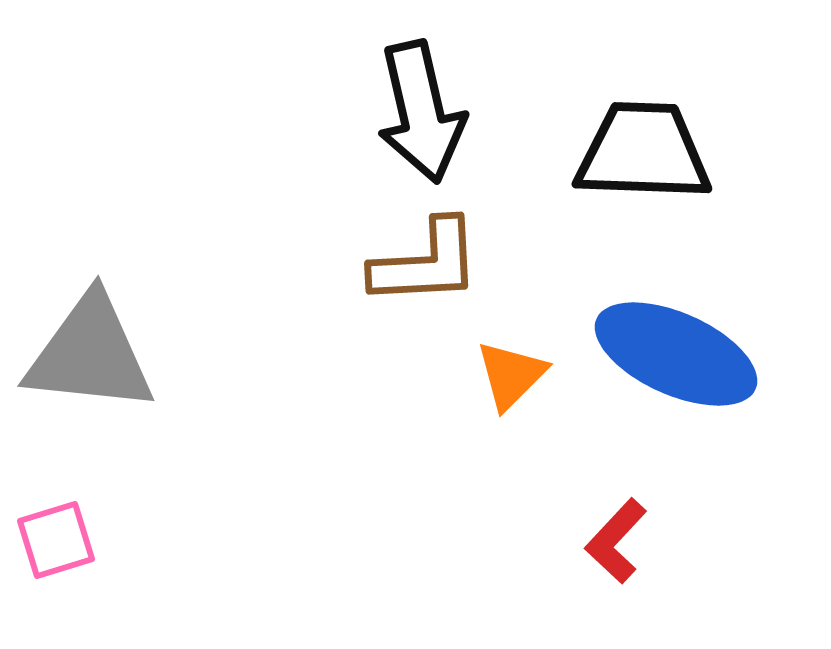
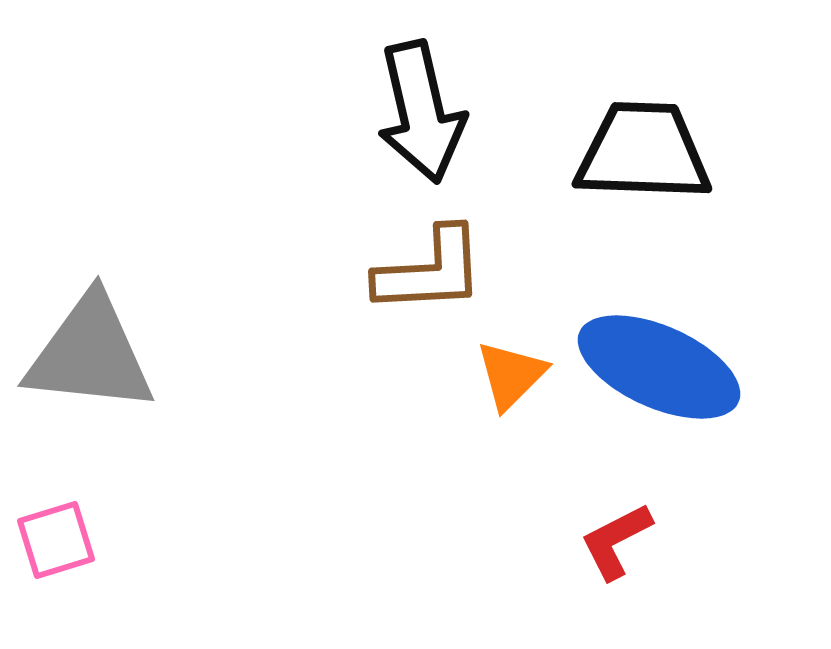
brown L-shape: moved 4 px right, 8 px down
blue ellipse: moved 17 px left, 13 px down
red L-shape: rotated 20 degrees clockwise
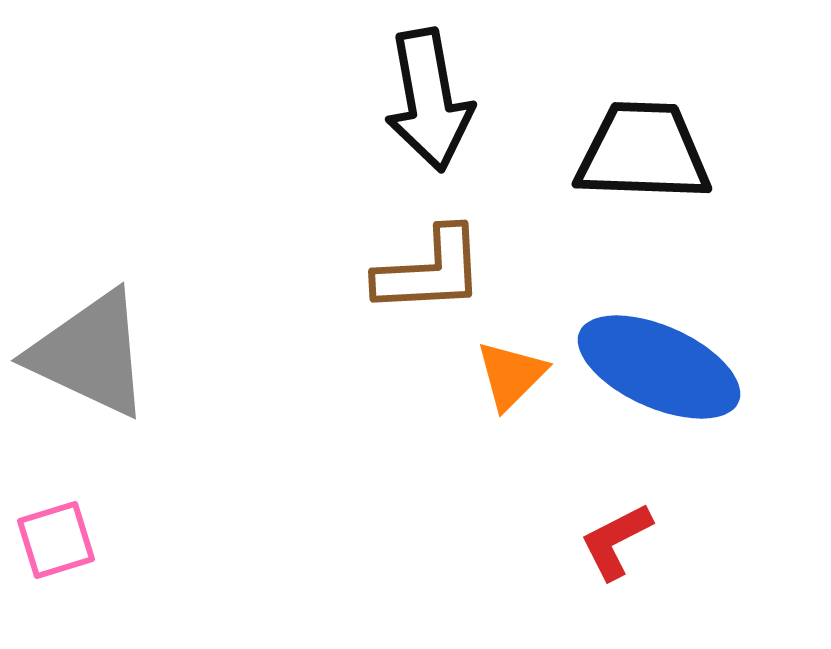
black arrow: moved 8 px right, 12 px up; rotated 3 degrees clockwise
gray triangle: rotated 19 degrees clockwise
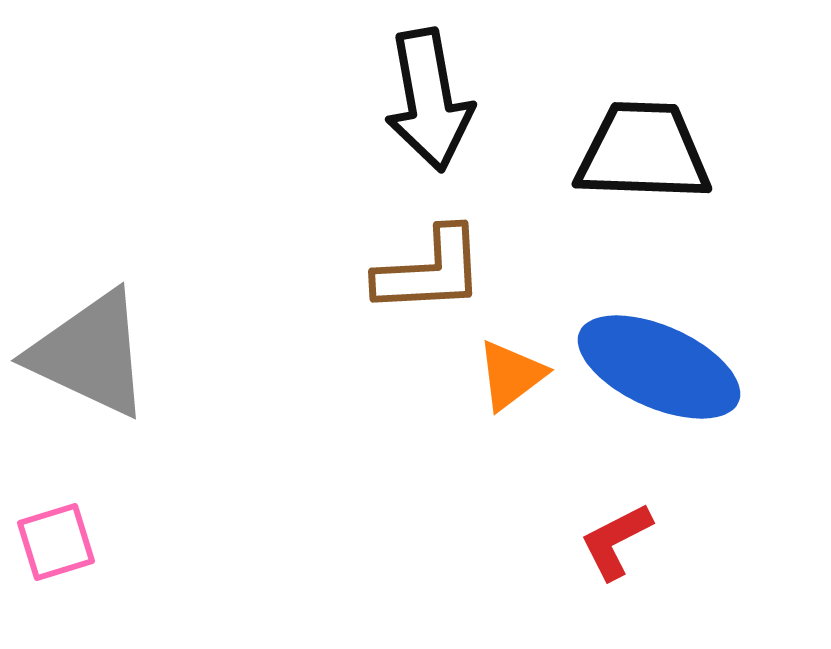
orange triangle: rotated 8 degrees clockwise
pink square: moved 2 px down
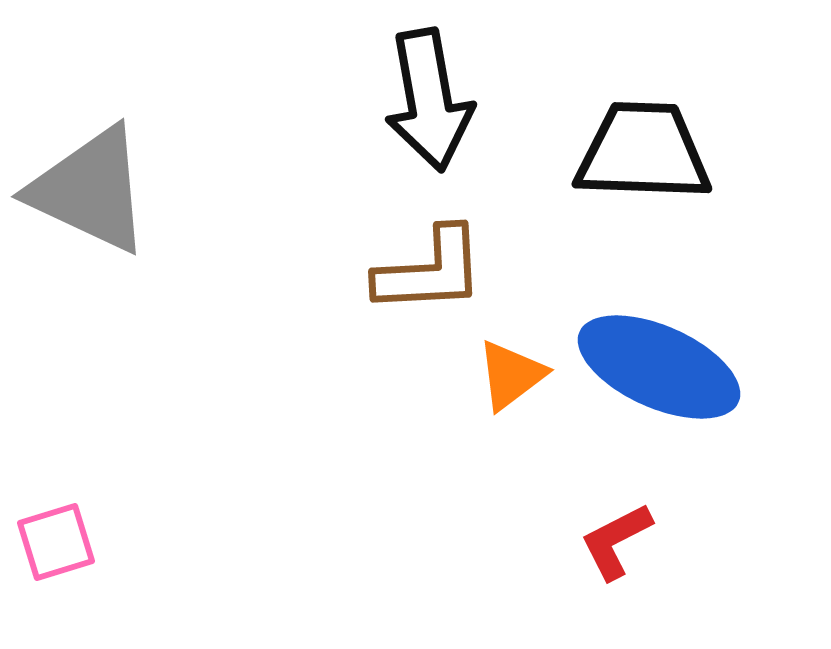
gray triangle: moved 164 px up
